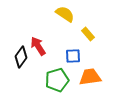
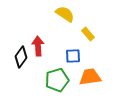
red arrow: rotated 30 degrees clockwise
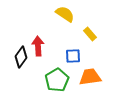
yellow rectangle: moved 2 px right
green pentagon: rotated 15 degrees counterclockwise
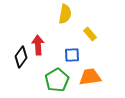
yellow semicircle: rotated 66 degrees clockwise
red arrow: moved 1 px up
blue square: moved 1 px left, 1 px up
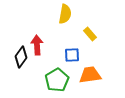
red arrow: moved 1 px left
orange trapezoid: moved 2 px up
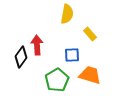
yellow semicircle: moved 2 px right
orange trapezoid: rotated 25 degrees clockwise
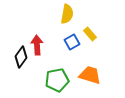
blue square: moved 13 px up; rotated 28 degrees counterclockwise
green pentagon: rotated 20 degrees clockwise
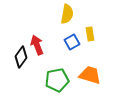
yellow rectangle: rotated 32 degrees clockwise
red arrow: rotated 18 degrees counterclockwise
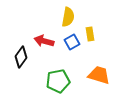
yellow semicircle: moved 1 px right, 3 px down
red arrow: moved 7 px right, 4 px up; rotated 54 degrees counterclockwise
orange trapezoid: moved 9 px right
green pentagon: moved 1 px right, 1 px down
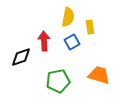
yellow rectangle: moved 7 px up
red arrow: rotated 72 degrees clockwise
black diamond: rotated 35 degrees clockwise
